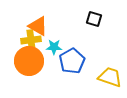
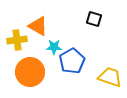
yellow cross: moved 14 px left
orange circle: moved 1 px right, 11 px down
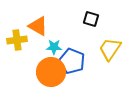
black square: moved 3 px left
blue pentagon: rotated 20 degrees counterclockwise
orange circle: moved 21 px right
yellow trapezoid: moved 28 px up; rotated 75 degrees counterclockwise
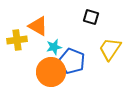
black square: moved 2 px up
cyan star: rotated 14 degrees counterclockwise
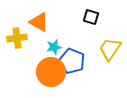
orange triangle: moved 1 px right, 4 px up
yellow cross: moved 2 px up
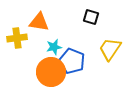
orange triangle: rotated 20 degrees counterclockwise
